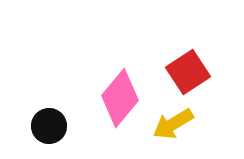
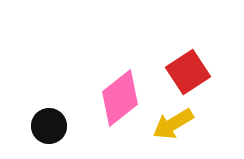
pink diamond: rotated 12 degrees clockwise
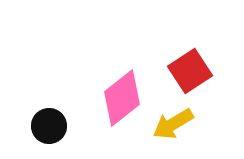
red square: moved 2 px right, 1 px up
pink diamond: moved 2 px right
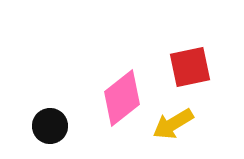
red square: moved 4 px up; rotated 21 degrees clockwise
black circle: moved 1 px right
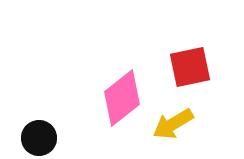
black circle: moved 11 px left, 12 px down
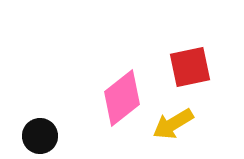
black circle: moved 1 px right, 2 px up
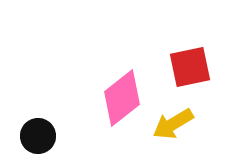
black circle: moved 2 px left
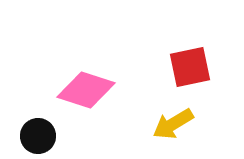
pink diamond: moved 36 px left, 8 px up; rotated 56 degrees clockwise
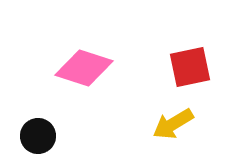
pink diamond: moved 2 px left, 22 px up
